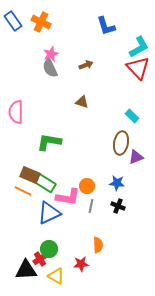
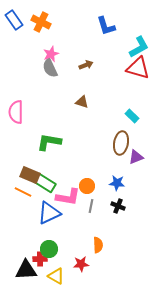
blue rectangle: moved 1 px right, 1 px up
red triangle: rotated 30 degrees counterclockwise
orange line: moved 1 px down
red cross: rotated 32 degrees clockwise
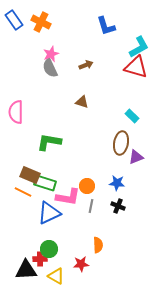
red triangle: moved 2 px left, 1 px up
green rectangle: rotated 15 degrees counterclockwise
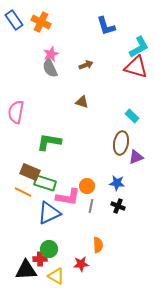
pink semicircle: rotated 10 degrees clockwise
brown rectangle: moved 3 px up
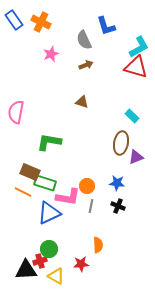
gray semicircle: moved 34 px right, 28 px up
red cross: moved 2 px down; rotated 16 degrees counterclockwise
